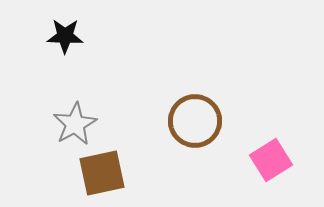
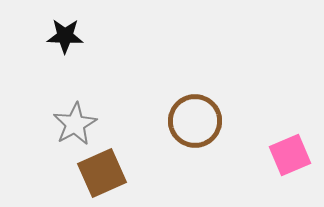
pink square: moved 19 px right, 5 px up; rotated 9 degrees clockwise
brown square: rotated 12 degrees counterclockwise
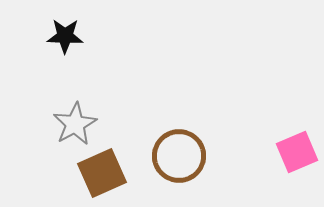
brown circle: moved 16 px left, 35 px down
pink square: moved 7 px right, 3 px up
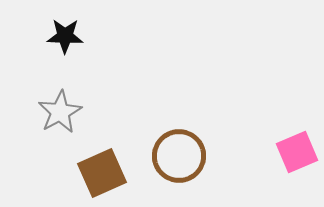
gray star: moved 15 px left, 12 px up
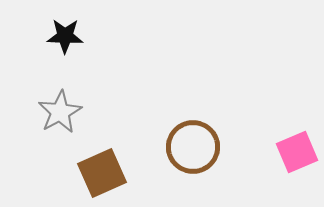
brown circle: moved 14 px right, 9 px up
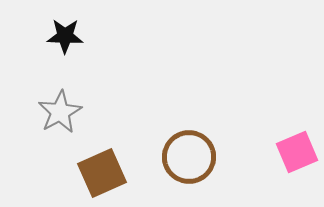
brown circle: moved 4 px left, 10 px down
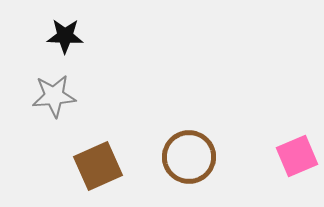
gray star: moved 6 px left, 16 px up; rotated 24 degrees clockwise
pink square: moved 4 px down
brown square: moved 4 px left, 7 px up
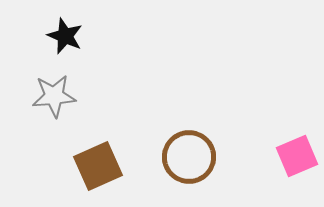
black star: rotated 21 degrees clockwise
